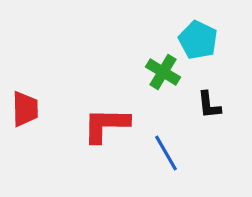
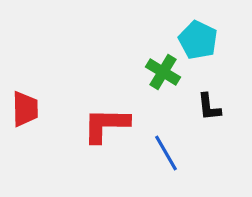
black L-shape: moved 2 px down
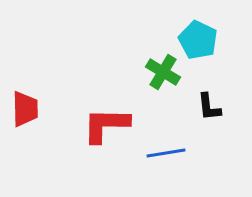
blue line: rotated 69 degrees counterclockwise
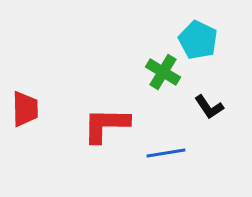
black L-shape: rotated 28 degrees counterclockwise
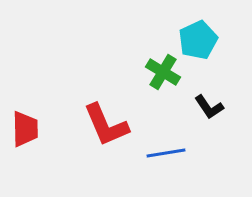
cyan pentagon: rotated 21 degrees clockwise
red trapezoid: moved 20 px down
red L-shape: rotated 114 degrees counterclockwise
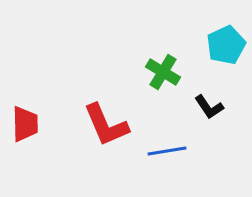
cyan pentagon: moved 28 px right, 5 px down
red trapezoid: moved 5 px up
blue line: moved 1 px right, 2 px up
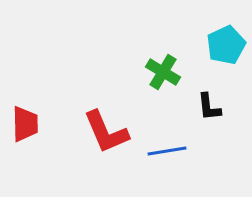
black L-shape: rotated 28 degrees clockwise
red L-shape: moved 7 px down
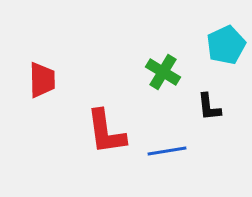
red trapezoid: moved 17 px right, 44 px up
red L-shape: rotated 15 degrees clockwise
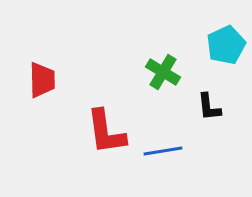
blue line: moved 4 px left
